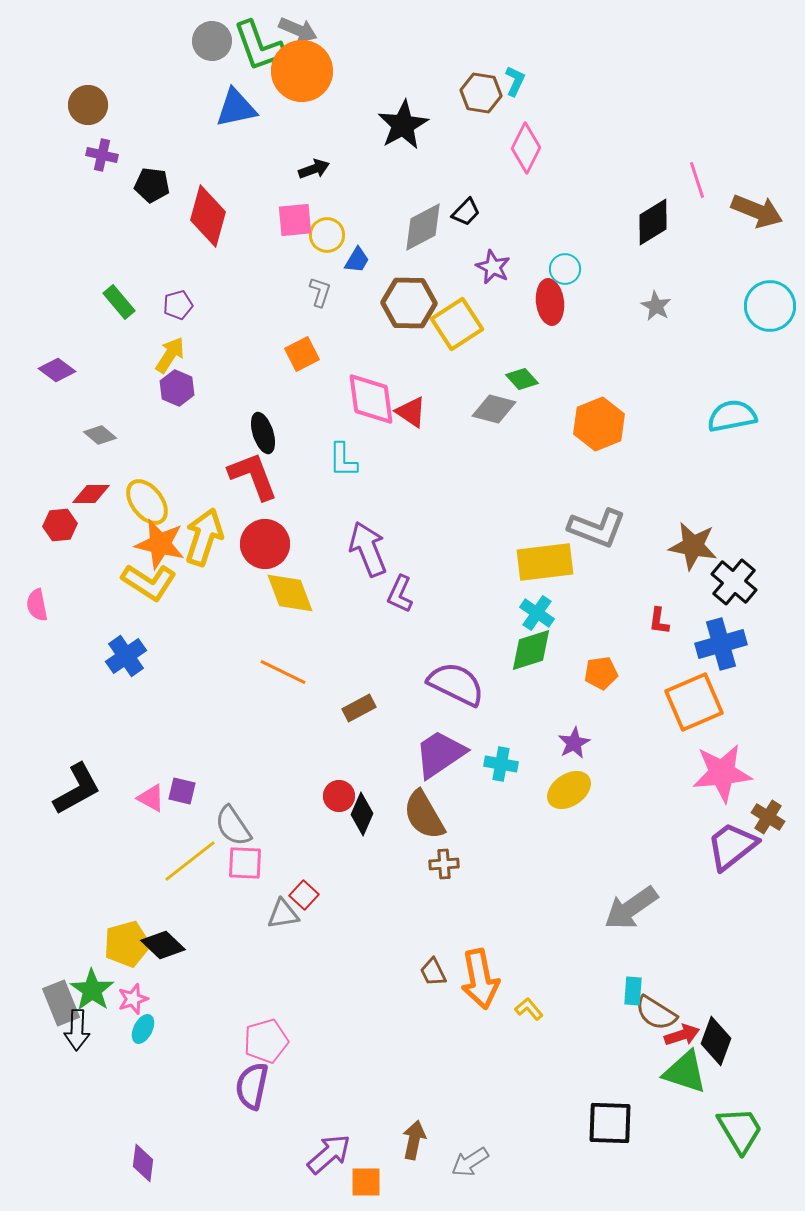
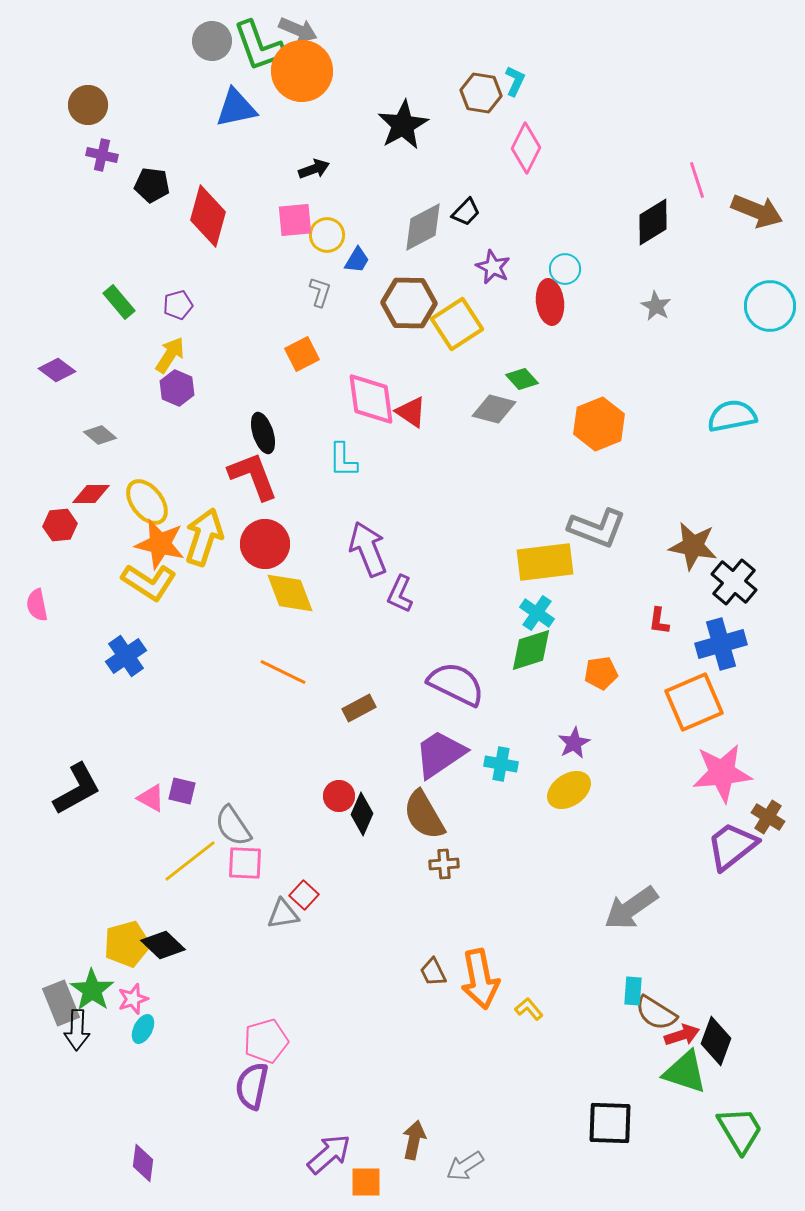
gray arrow at (470, 1162): moved 5 px left, 4 px down
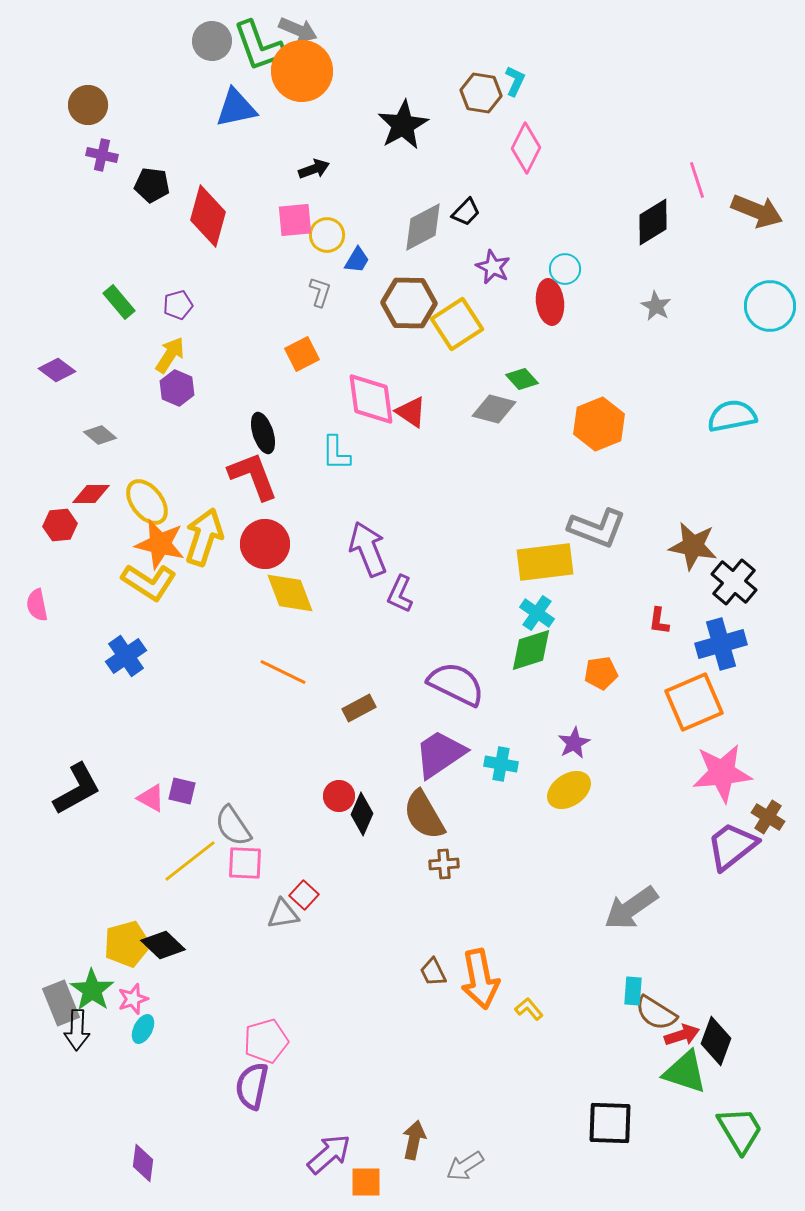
cyan L-shape at (343, 460): moved 7 px left, 7 px up
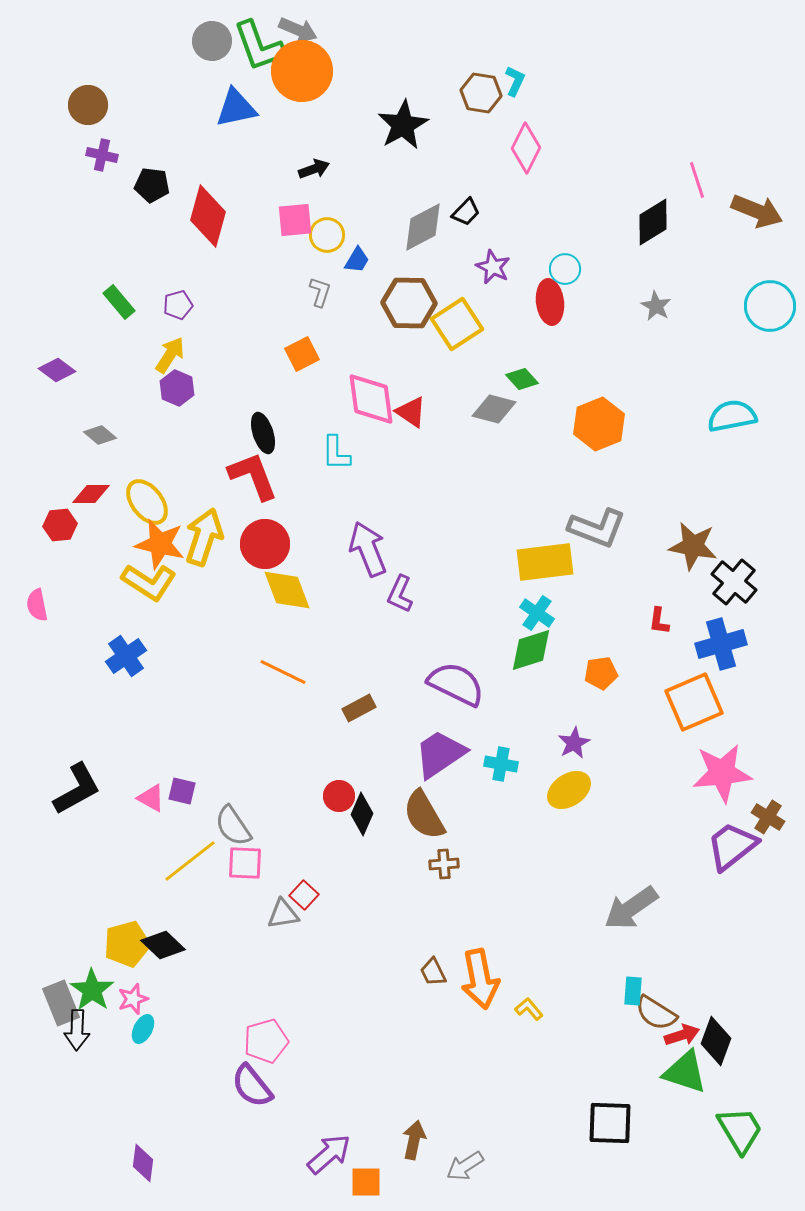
yellow diamond at (290, 593): moved 3 px left, 3 px up
purple semicircle at (252, 1086): rotated 51 degrees counterclockwise
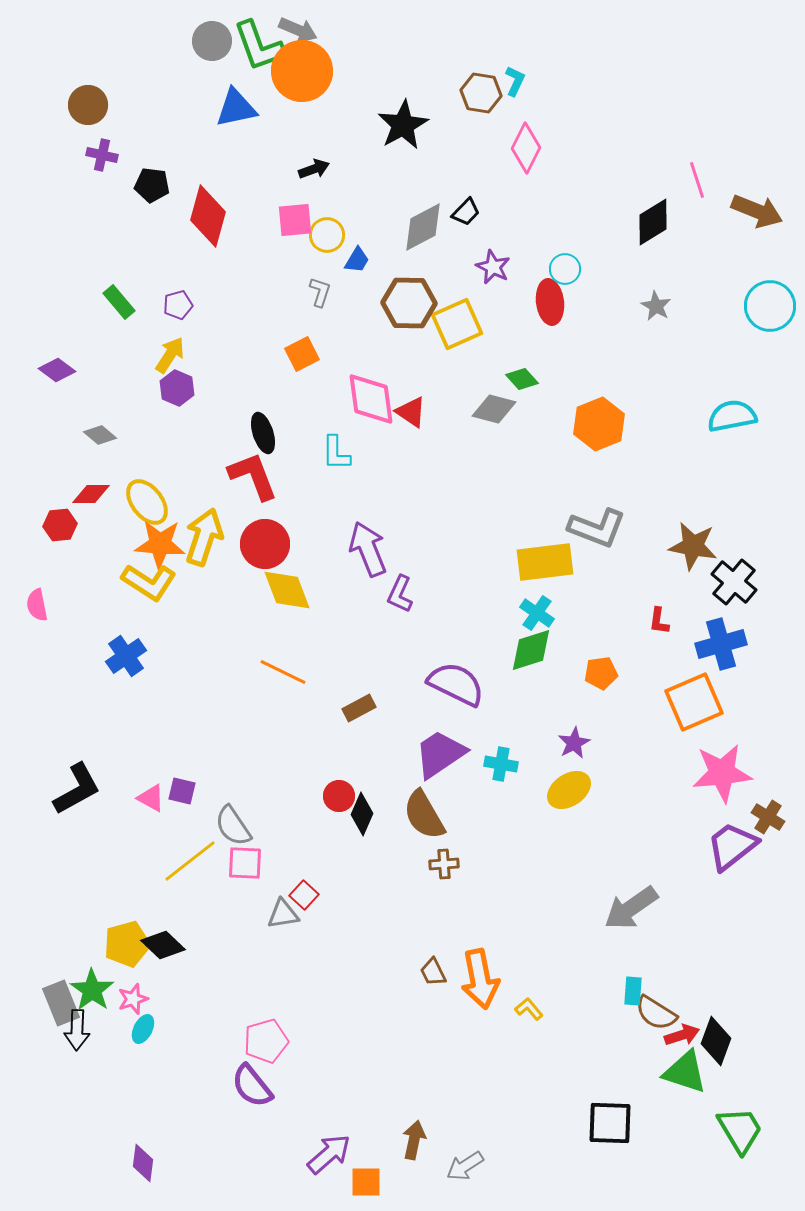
yellow square at (457, 324): rotated 9 degrees clockwise
orange star at (160, 544): rotated 9 degrees counterclockwise
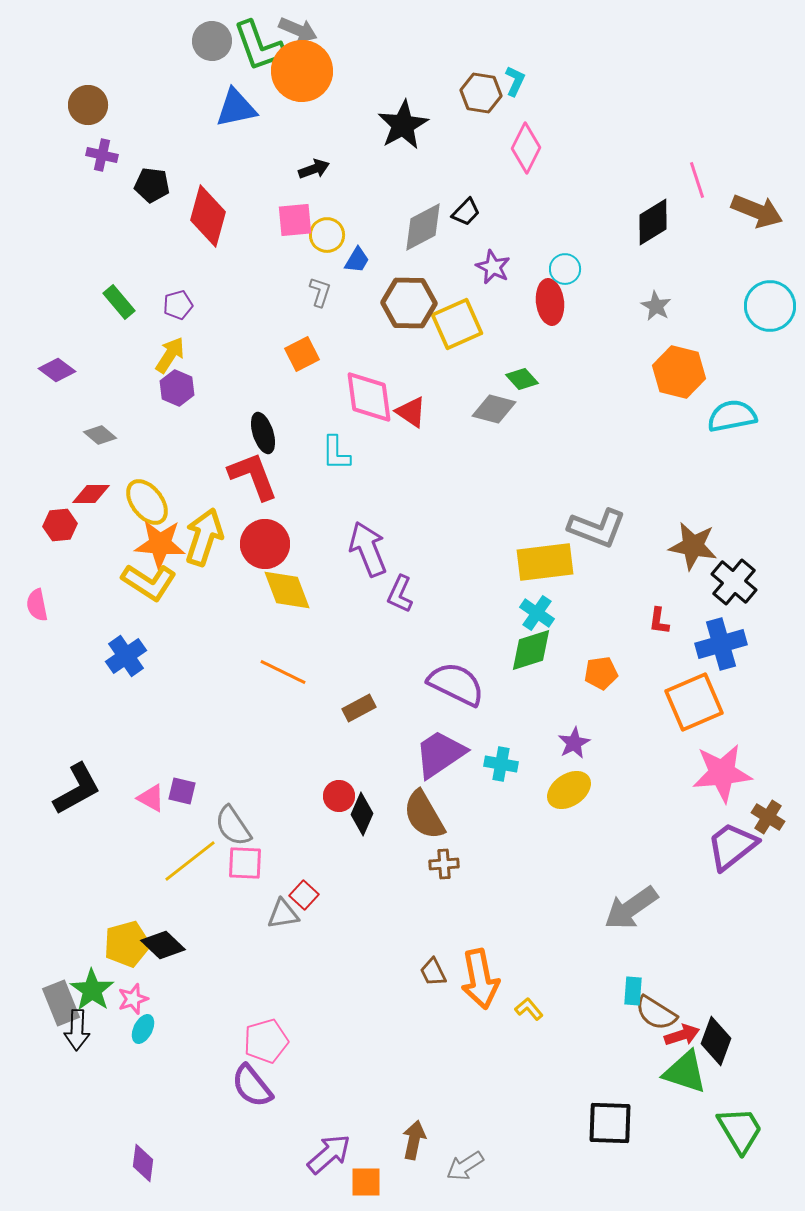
pink diamond at (371, 399): moved 2 px left, 2 px up
orange hexagon at (599, 424): moved 80 px right, 52 px up; rotated 24 degrees counterclockwise
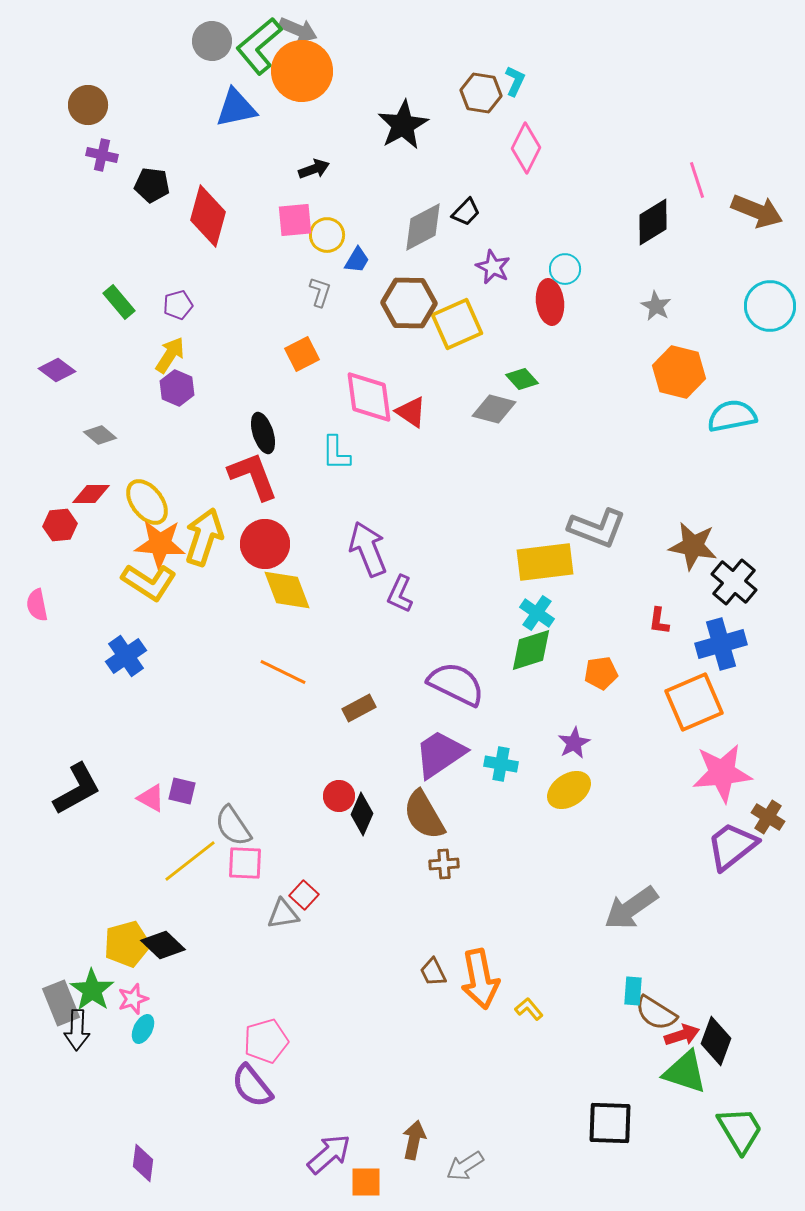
green L-shape at (259, 46): rotated 70 degrees clockwise
